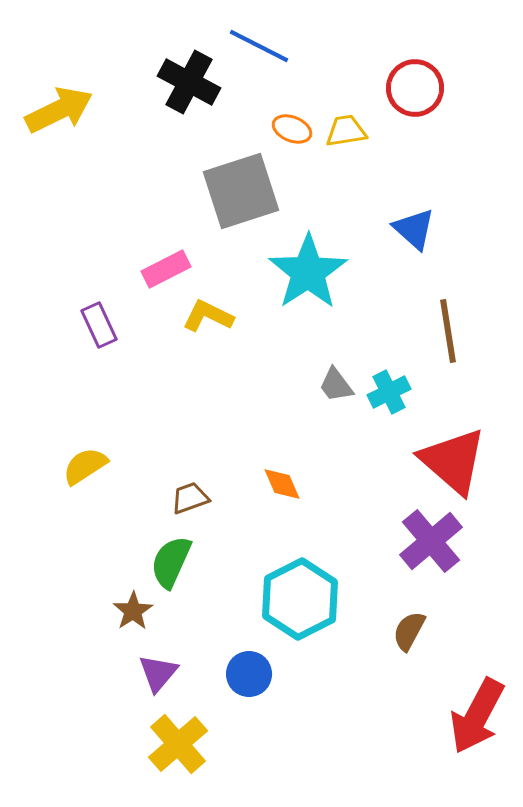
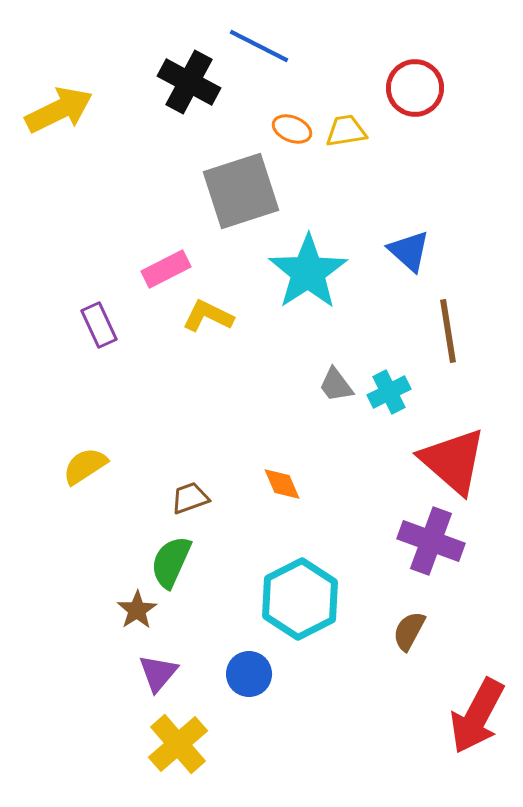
blue triangle: moved 5 px left, 22 px down
purple cross: rotated 30 degrees counterclockwise
brown star: moved 4 px right, 1 px up
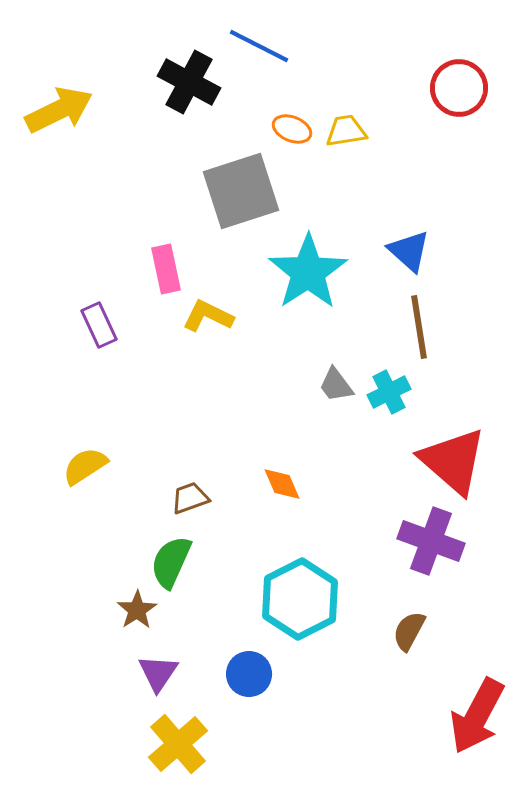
red circle: moved 44 px right
pink rectangle: rotated 75 degrees counterclockwise
brown line: moved 29 px left, 4 px up
purple triangle: rotated 6 degrees counterclockwise
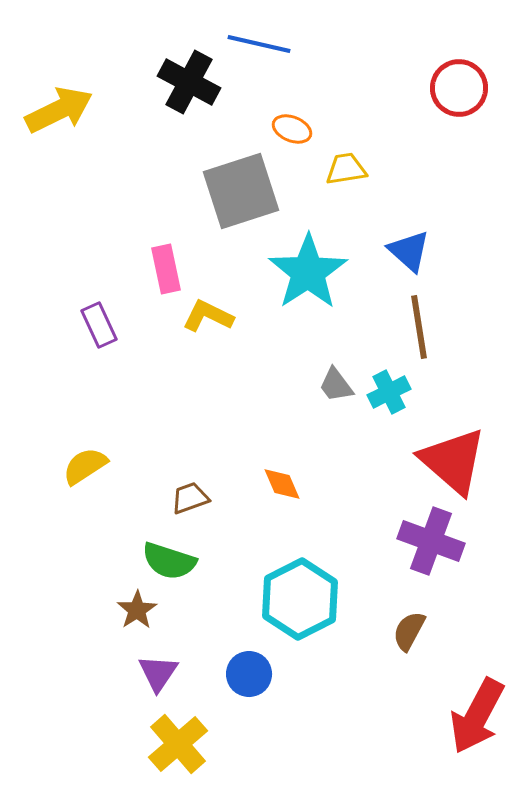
blue line: moved 2 px up; rotated 14 degrees counterclockwise
yellow trapezoid: moved 38 px down
green semicircle: moved 2 px left, 1 px up; rotated 96 degrees counterclockwise
